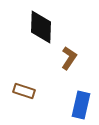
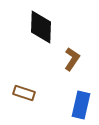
brown L-shape: moved 3 px right, 1 px down
brown rectangle: moved 2 px down
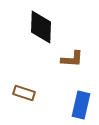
brown L-shape: rotated 60 degrees clockwise
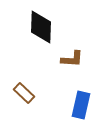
brown rectangle: rotated 25 degrees clockwise
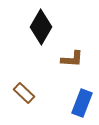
black diamond: rotated 28 degrees clockwise
blue rectangle: moved 1 px right, 2 px up; rotated 8 degrees clockwise
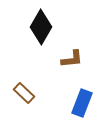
brown L-shape: rotated 10 degrees counterclockwise
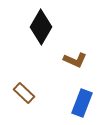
brown L-shape: moved 3 px right, 1 px down; rotated 30 degrees clockwise
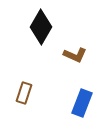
brown L-shape: moved 5 px up
brown rectangle: rotated 65 degrees clockwise
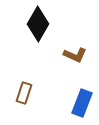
black diamond: moved 3 px left, 3 px up
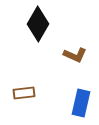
brown rectangle: rotated 65 degrees clockwise
blue rectangle: moved 1 px left; rotated 8 degrees counterclockwise
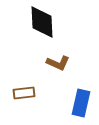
black diamond: moved 4 px right, 2 px up; rotated 32 degrees counterclockwise
brown L-shape: moved 17 px left, 8 px down
